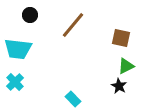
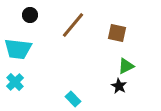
brown square: moved 4 px left, 5 px up
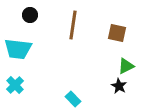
brown line: rotated 32 degrees counterclockwise
cyan cross: moved 3 px down
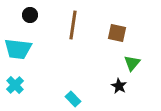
green triangle: moved 6 px right, 3 px up; rotated 24 degrees counterclockwise
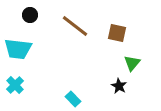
brown line: moved 2 px right, 1 px down; rotated 60 degrees counterclockwise
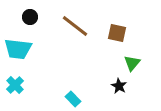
black circle: moved 2 px down
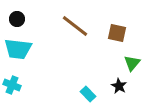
black circle: moved 13 px left, 2 px down
cyan cross: moved 3 px left; rotated 24 degrees counterclockwise
cyan rectangle: moved 15 px right, 5 px up
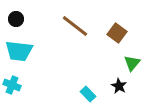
black circle: moved 1 px left
brown square: rotated 24 degrees clockwise
cyan trapezoid: moved 1 px right, 2 px down
